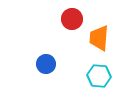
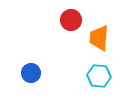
red circle: moved 1 px left, 1 px down
blue circle: moved 15 px left, 9 px down
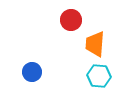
orange trapezoid: moved 4 px left, 6 px down
blue circle: moved 1 px right, 1 px up
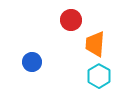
blue circle: moved 10 px up
cyan hexagon: rotated 25 degrees clockwise
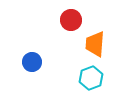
cyan hexagon: moved 8 px left, 2 px down; rotated 10 degrees clockwise
